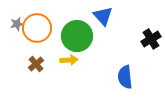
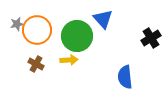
blue triangle: moved 3 px down
orange circle: moved 2 px down
black cross: moved 1 px up
brown cross: rotated 21 degrees counterclockwise
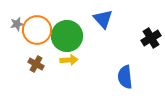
green circle: moved 10 px left
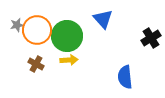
gray star: moved 1 px down
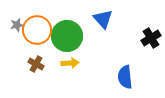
yellow arrow: moved 1 px right, 3 px down
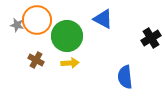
blue triangle: rotated 20 degrees counterclockwise
gray star: rotated 24 degrees clockwise
orange circle: moved 10 px up
brown cross: moved 4 px up
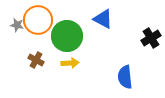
orange circle: moved 1 px right
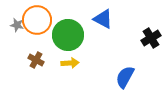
orange circle: moved 1 px left
green circle: moved 1 px right, 1 px up
blue semicircle: rotated 35 degrees clockwise
